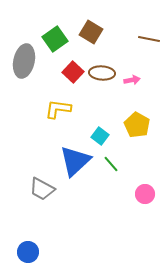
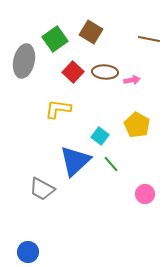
brown ellipse: moved 3 px right, 1 px up
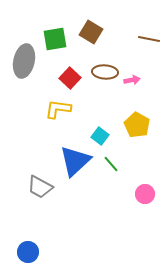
green square: rotated 25 degrees clockwise
red square: moved 3 px left, 6 px down
gray trapezoid: moved 2 px left, 2 px up
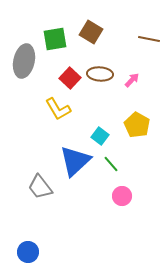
brown ellipse: moved 5 px left, 2 px down
pink arrow: rotated 35 degrees counterclockwise
yellow L-shape: rotated 128 degrees counterclockwise
gray trapezoid: rotated 24 degrees clockwise
pink circle: moved 23 px left, 2 px down
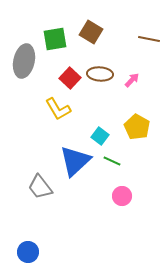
yellow pentagon: moved 2 px down
green line: moved 1 px right, 3 px up; rotated 24 degrees counterclockwise
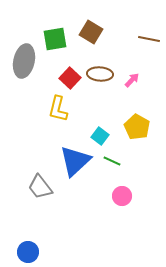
yellow L-shape: rotated 44 degrees clockwise
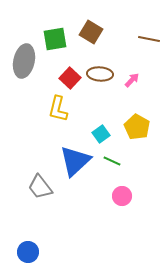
cyan square: moved 1 px right, 2 px up; rotated 18 degrees clockwise
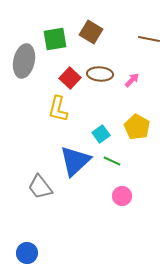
blue circle: moved 1 px left, 1 px down
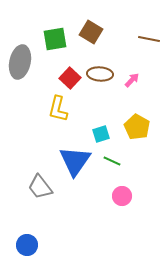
gray ellipse: moved 4 px left, 1 px down
cyan square: rotated 18 degrees clockwise
blue triangle: rotated 12 degrees counterclockwise
blue circle: moved 8 px up
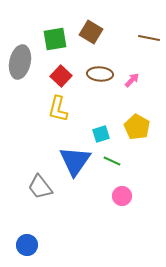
brown line: moved 1 px up
red square: moved 9 px left, 2 px up
